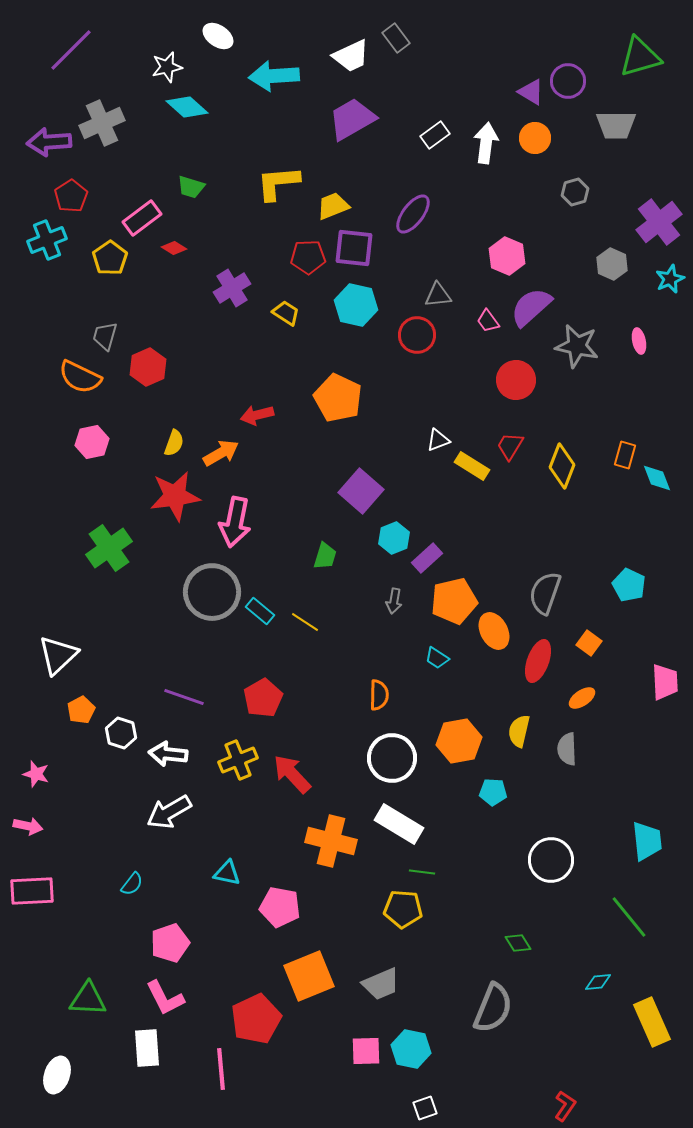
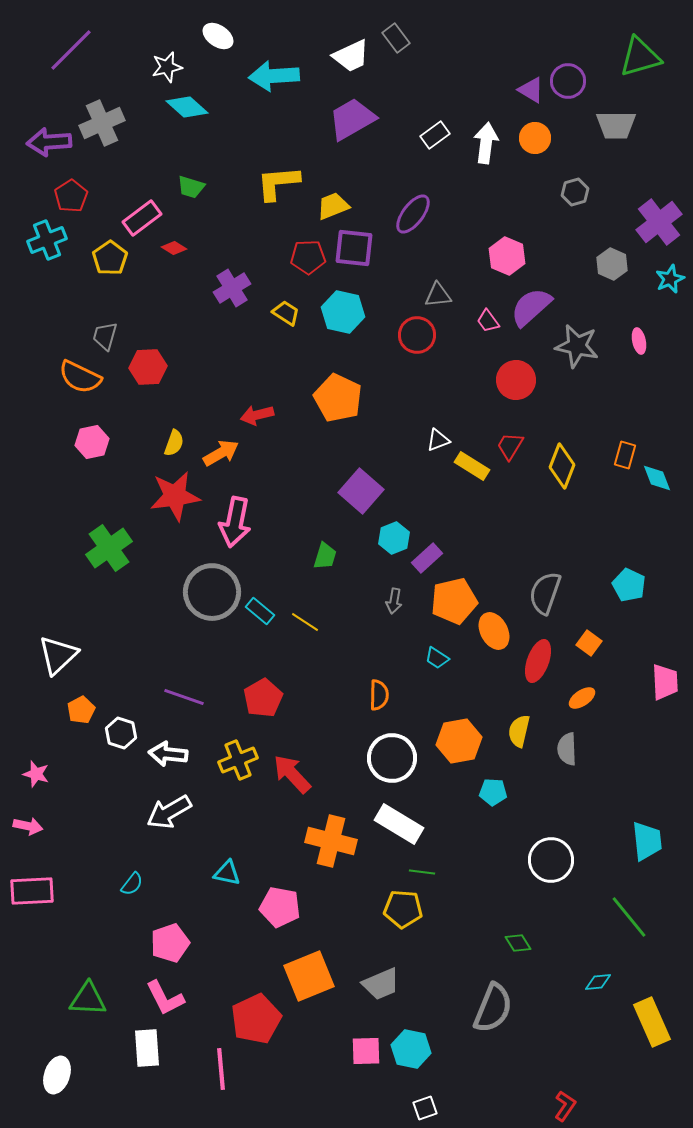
purple triangle at (531, 92): moved 2 px up
cyan hexagon at (356, 305): moved 13 px left, 7 px down
red hexagon at (148, 367): rotated 21 degrees clockwise
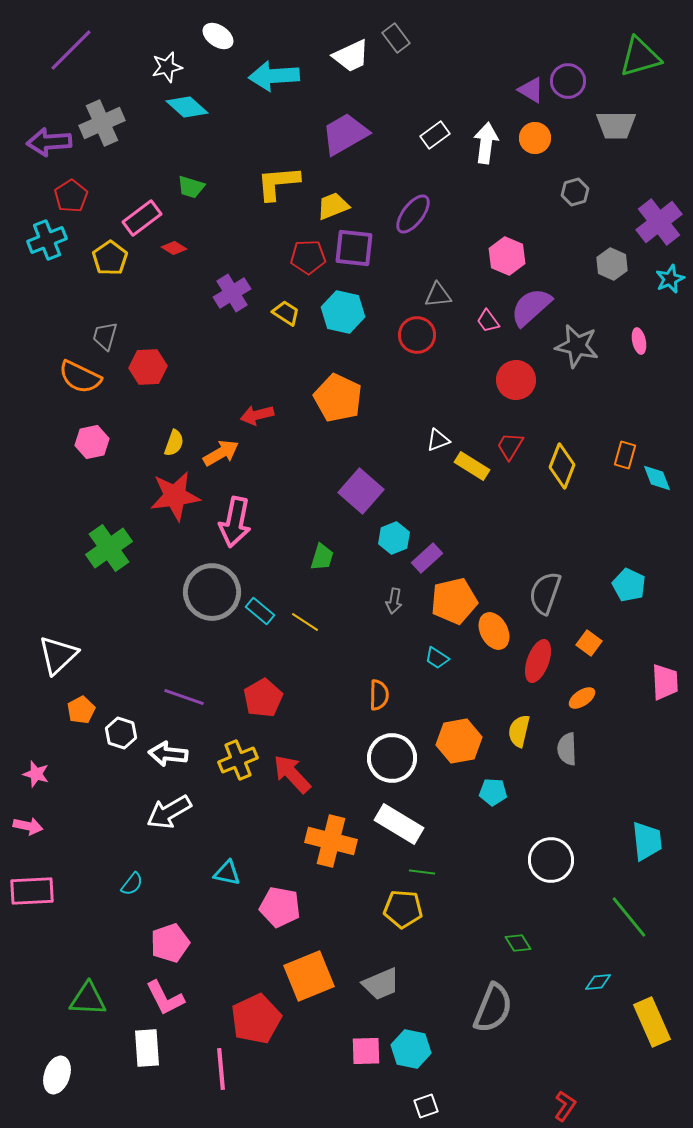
purple trapezoid at (352, 119): moved 7 px left, 15 px down
purple cross at (232, 288): moved 5 px down
green trapezoid at (325, 556): moved 3 px left, 1 px down
white square at (425, 1108): moved 1 px right, 2 px up
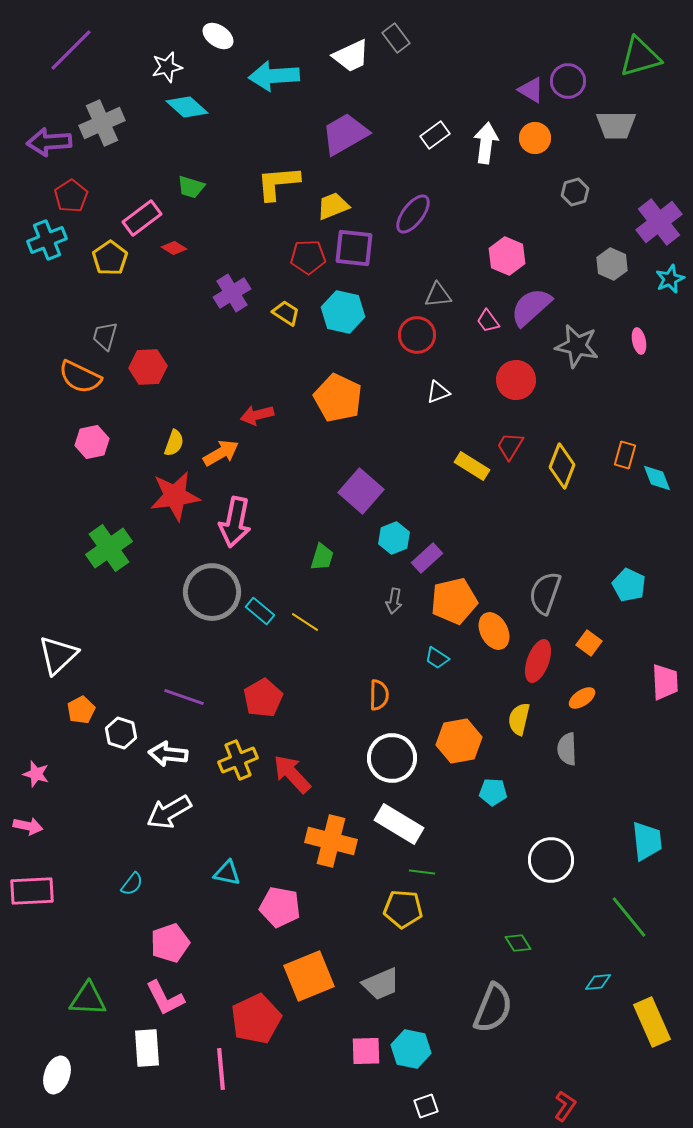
white triangle at (438, 440): moved 48 px up
yellow semicircle at (519, 731): moved 12 px up
